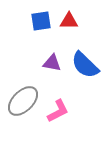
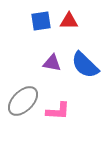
pink L-shape: rotated 30 degrees clockwise
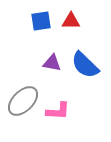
red triangle: moved 2 px right
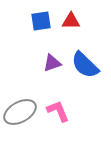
purple triangle: rotated 30 degrees counterclockwise
gray ellipse: moved 3 px left, 11 px down; rotated 16 degrees clockwise
pink L-shape: rotated 115 degrees counterclockwise
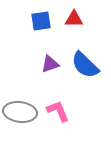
red triangle: moved 3 px right, 2 px up
purple triangle: moved 2 px left, 1 px down
gray ellipse: rotated 36 degrees clockwise
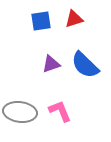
red triangle: rotated 18 degrees counterclockwise
purple triangle: moved 1 px right
pink L-shape: moved 2 px right
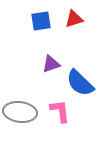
blue semicircle: moved 5 px left, 18 px down
pink L-shape: rotated 15 degrees clockwise
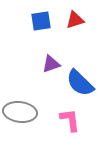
red triangle: moved 1 px right, 1 px down
pink L-shape: moved 10 px right, 9 px down
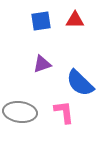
red triangle: rotated 18 degrees clockwise
purple triangle: moved 9 px left
pink L-shape: moved 6 px left, 8 px up
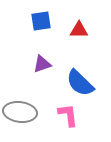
red triangle: moved 4 px right, 10 px down
pink L-shape: moved 4 px right, 3 px down
